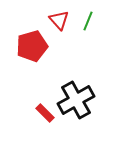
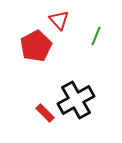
green line: moved 8 px right, 15 px down
red pentagon: moved 4 px right; rotated 12 degrees counterclockwise
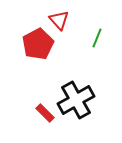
green line: moved 1 px right, 2 px down
red pentagon: moved 2 px right, 2 px up
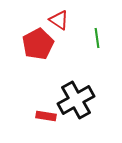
red triangle: rotated 15 degrees counterclockwise
green line: rotated 30 degrees counterclockwise
red rectangle: moved 1 px right, 3 px down; rotated 36 degrees counterclockwise
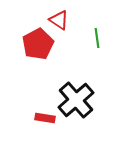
black cross: rotated 12 degrees counterclockwise
red rectangle: moved 1 px left, 2 px down
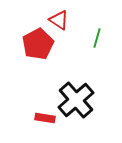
green line: rotated 24 degrees clockwise
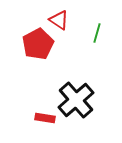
green line: moved 5 px up
